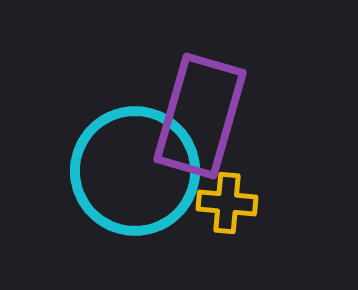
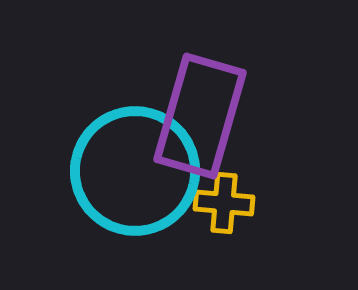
yellow cross: moved 3 px left
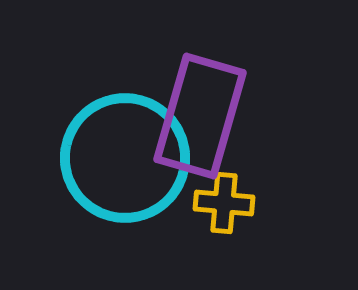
cyan circle: moved 10 px left, 13 px up
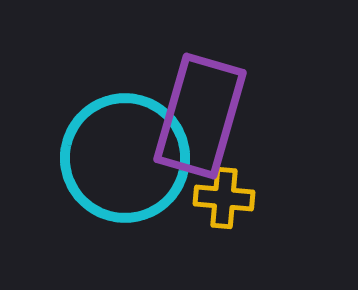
yellow cross: moved 5 px up
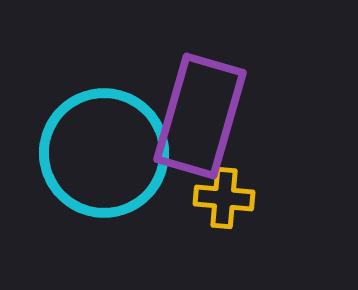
cyan circle: moved 21 px left, 5 px up
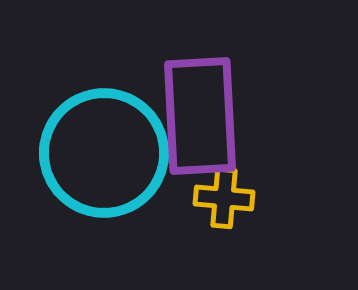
purple rectangle: rotated 19 degrees counterclockwise
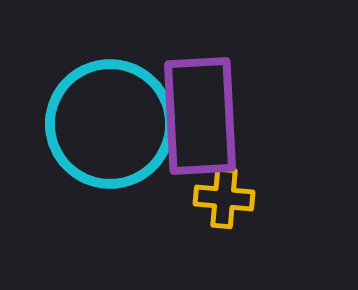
cyan circle: moved 6 px right, 29 px up
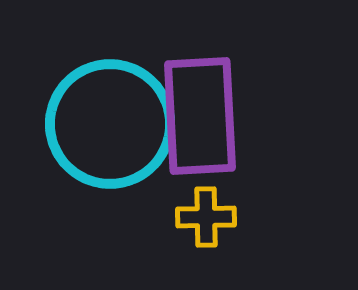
yellow cross: moved 18 px left, 19 px down; rotated 6 degrees counterclockwise
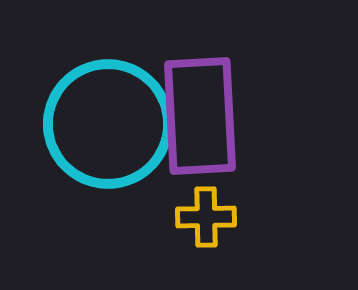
cyan circle: moved 2 px left
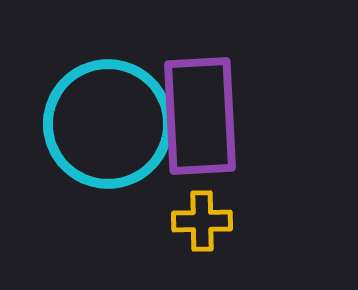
yellow cross: moved 4 px left, 4 px down
